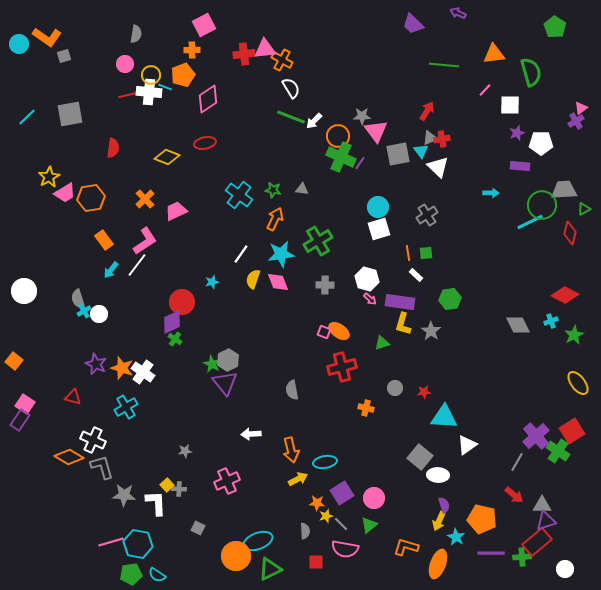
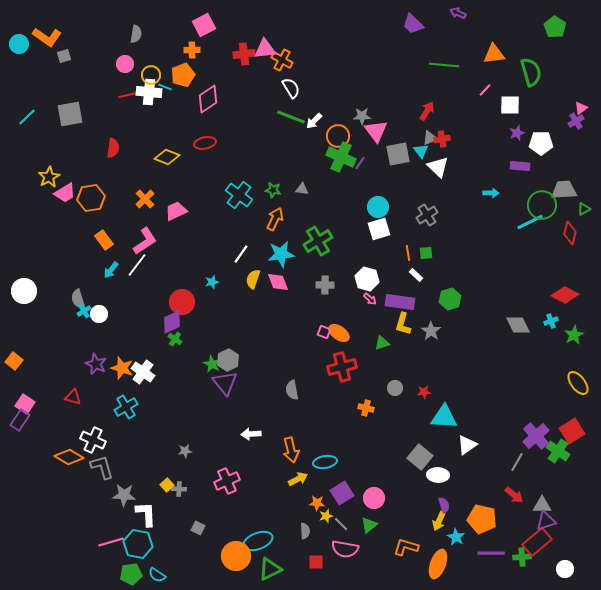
green hexagon at (450, 299): rotated 10 degrees counterclockwise
orange ellipse at (339, 331): moved 2 px down
white L-shape at (156, 503): moved 10 px left, 11 px down
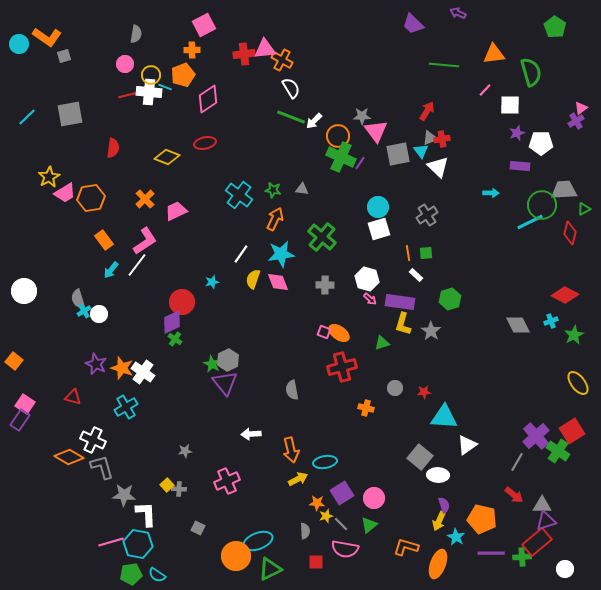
green cross at (318, 241): moved 4 px right, 4 px up; rotated 20 degrees counterclockwise
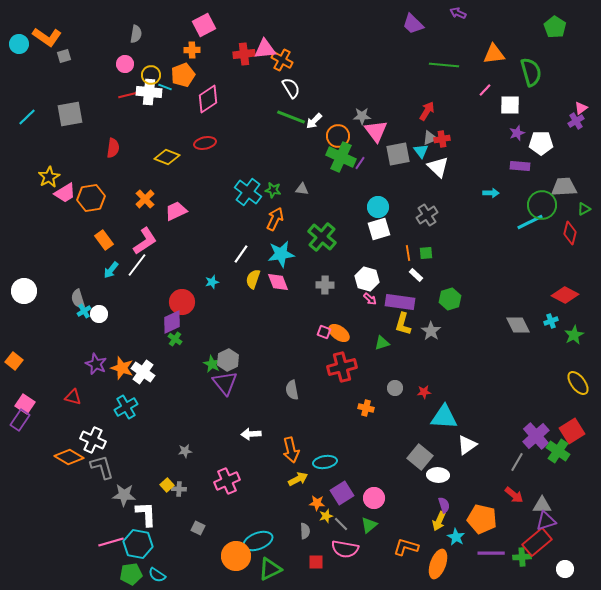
gray trapezoid at (564, 190): moved 3 px up
cyan cross at (239, 195): moved 9 px right, 3 px up
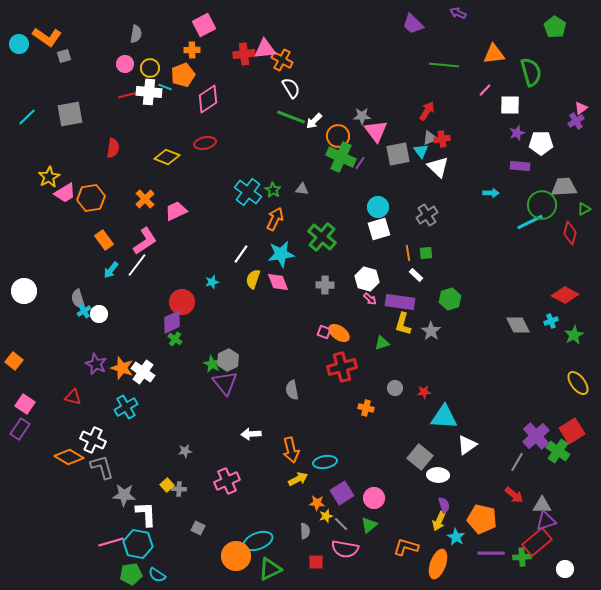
yellow circle at (151, 75): moved 1 px left, 7 px up
green star at (273, 190): rotated 21 degrees clockwise
purple rectangle at (20, 420): moved 9 px down
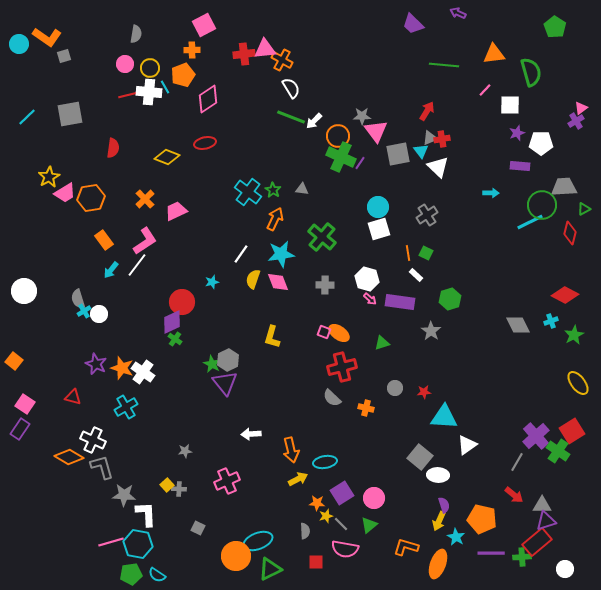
cyan line at (165, 87): rotated 40 degrees clockwise
green square at (426, 253): rotated 32 degrees clockwise
yellow L-shape at (403, 324): moved 131 px left, 13 px down
gray semicircle at (292, 390): moved 40 px right, 8 px down; rotated 36 degrees counterclockwise
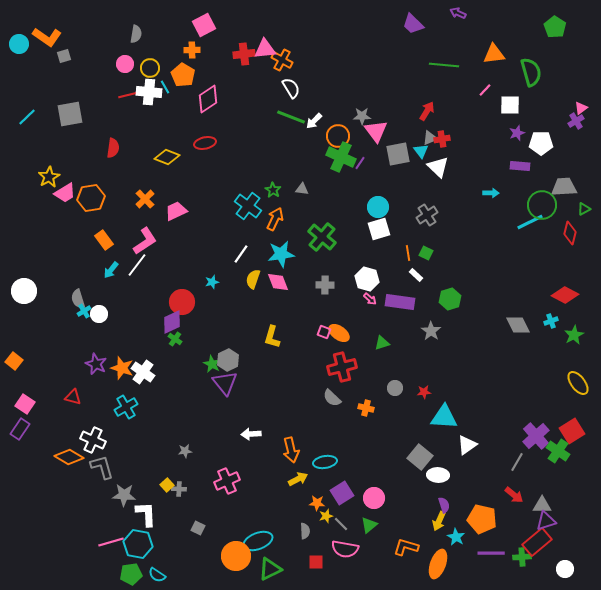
orange pentagon at (183, 75): rotated 20 degrees counterclockwise
cyan cross at (248, 192): moved 14 px down
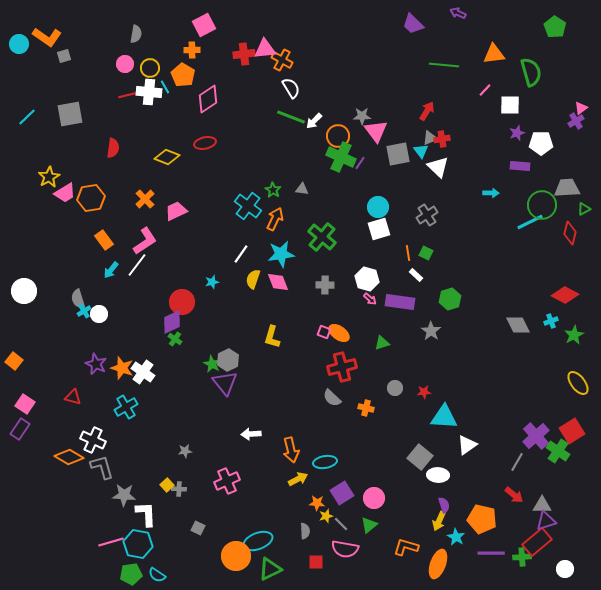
gray trapezoid at (564, 187): moved 3 px right, 1 px down
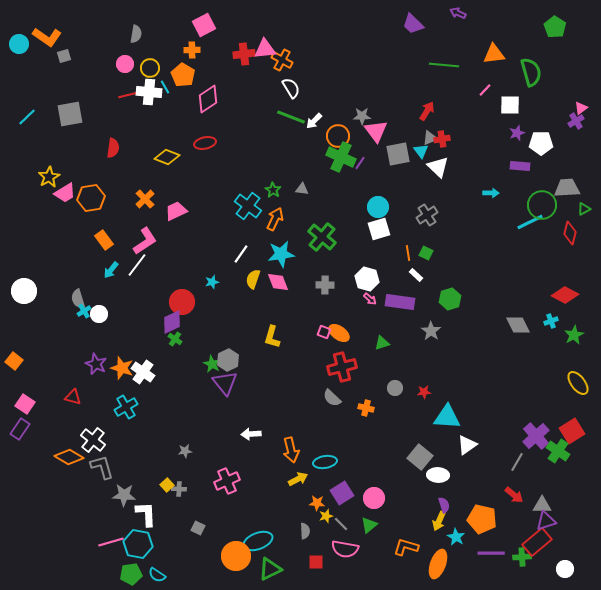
cyan triangle at (444, 417): moved 3 px right
white cross at (93, 440): rotated 15 degrees clockwise
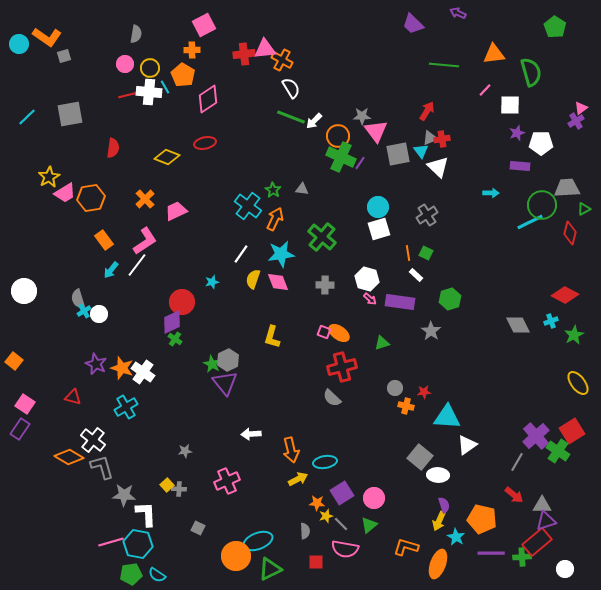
orange cross at (366, 408): moved 40 px right, 2 px up
